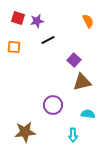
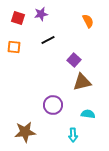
purple star: moved 4 px right, 7 px up
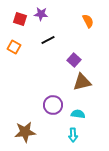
purple star: rotated 16 degrees clockwise
red square: moved 2 px right, 1 px down
orange square: rotated 24 degrees clockwise
cyan semicircle: moved 10 px left
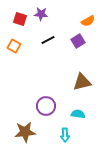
orange semicircle: rotated 88 degrees clockwise
orange square: moved 1 px up
purple square: moved 4 px right, 19 px up; rotated 16 degrees clockwise
purple circle: moved 7 px left, 1 px down
cyan arrow: moved 8 px left
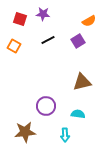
purple star: moved 2 px right
orange semicircle: moved 1 px right
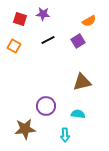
brown star: moved 3 px up
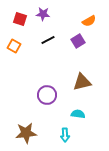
purple circle: moved 1 px right, 11 px up
brown star: moved 1 px right, 4 px down
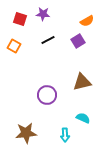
orange semicircle: moved 2 px left
cyan semicircle: moved 5 px right, 4 px down; rotated 16 degrees clockwise
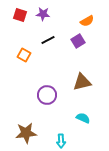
red square: moved 4 px up
orange square: moved 10 px right, 9 px down
cyan arrow: moved 4 px left, 6 px down
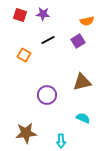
orange semicircle: rotated 16 degrees clockwise
